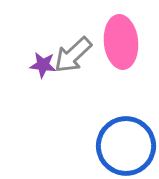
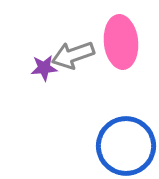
gray arrow: rotated 24 degrees clockwise
purple star: moved 1 px right, 3 px down; rotated 12 degrees counterclockwise
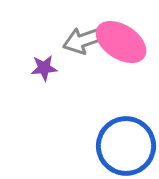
pink ellipse: rotated 51 degrees counterclockwise
gray arrow: moved 11 px right, 15 px up
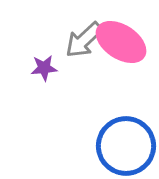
gray arrow: rotated 24 degrees counterclockwise
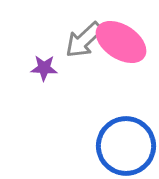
purple star: rotated 8 degrees clockwise
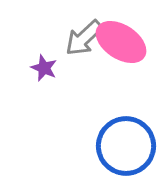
gray arrow: moved 2 px up
purple star: rotated 20 degrees clockwise
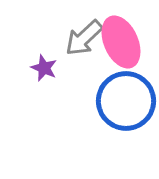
pink ellipse: rotated 33 degrees clockwise
blue circle: moved 45 px up
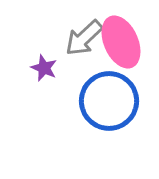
blue circle: moved 17 px left
